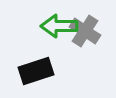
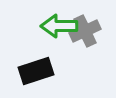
gray cross: rotated 32 degrees clockwise
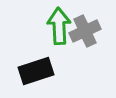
green arrow: rotated 87 degrees clockwise
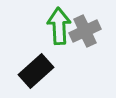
black rectangle: rotated 24 degrees counterclockwise
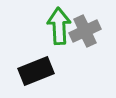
black rectangle: rotated 20 degrees clockwise
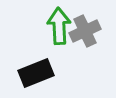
black rectangle: moved 2 px down
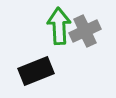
black rectangle: moved 2 px up
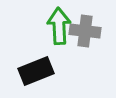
gray cross: rotated 32 degrees clockwise
